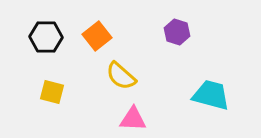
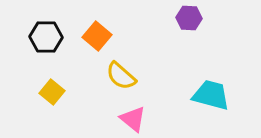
purple hexagon: moved 12 px right, 14 px up; rotated 15 degrees counterclockwise
orange square: rotated 12 degrees counterclockwise
yellow square: rotated 25 degrees clockwise
pink triangle: rotated 36 degrees clockwise
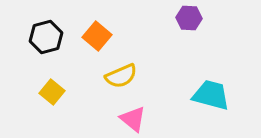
black hexagon: rotated 16 degrees counterclockwise
yellow semicircle: rotated 64 degrees counterclockwise
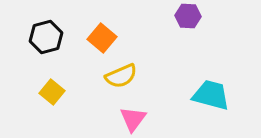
purple hexagon: moved 1 px left, 2 px up
orange square: moved 5 px right, 2 px down
pink triangle: rotated 28 degrees clockwise
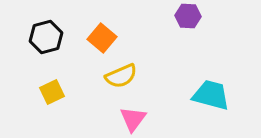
yellow square: rotated 25 degrees clockwise
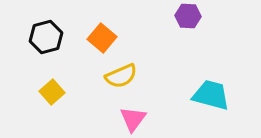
yellow square: rotated 15 degrees counterclockwise
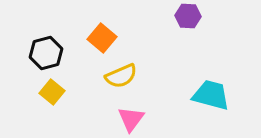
black hexagon: moved 16 px down
yellow square: rotated 10 degrees counterclockwise
pink triangle: moved 2 px left
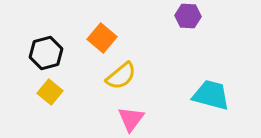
yellow semicircle: rotated 16 degrees counterclockwise
yellow square: moved 2 px left
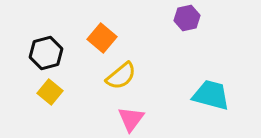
purple hexagon: moved 1 px left, 2 px down; rotated 15 degrees counterclockwise
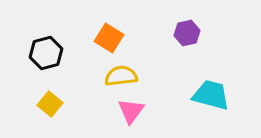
purple hexagon: moved 15 px down
orange square: moved 7 px right; rotated 8 degrees counterclockwise
yellow semicircle: rotated 148 degrees counterclockwise
yellow square: moved 12 px down
pink triangle: moved 8 px up
